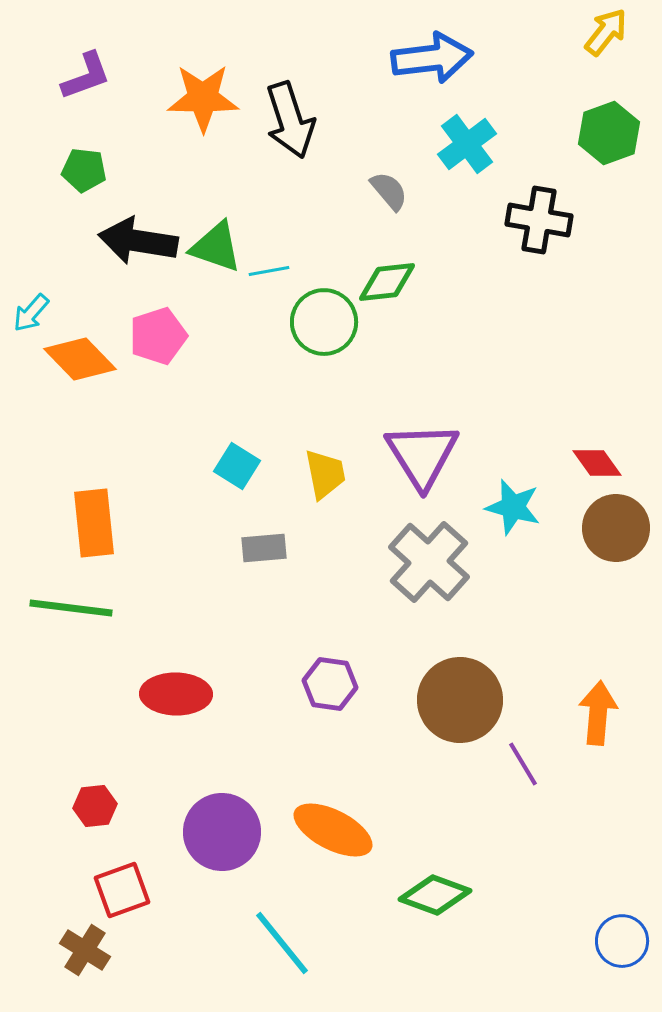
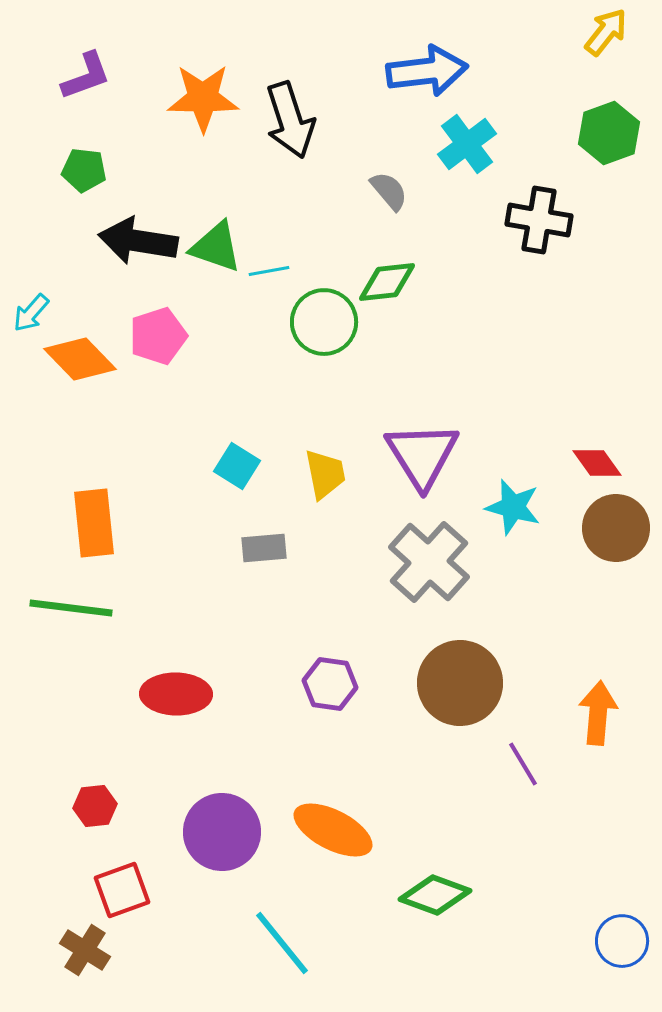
blue arrow at (432, 58): moved 5 px left, 13 px down
brown circle at (460, 700): moved 17 px up
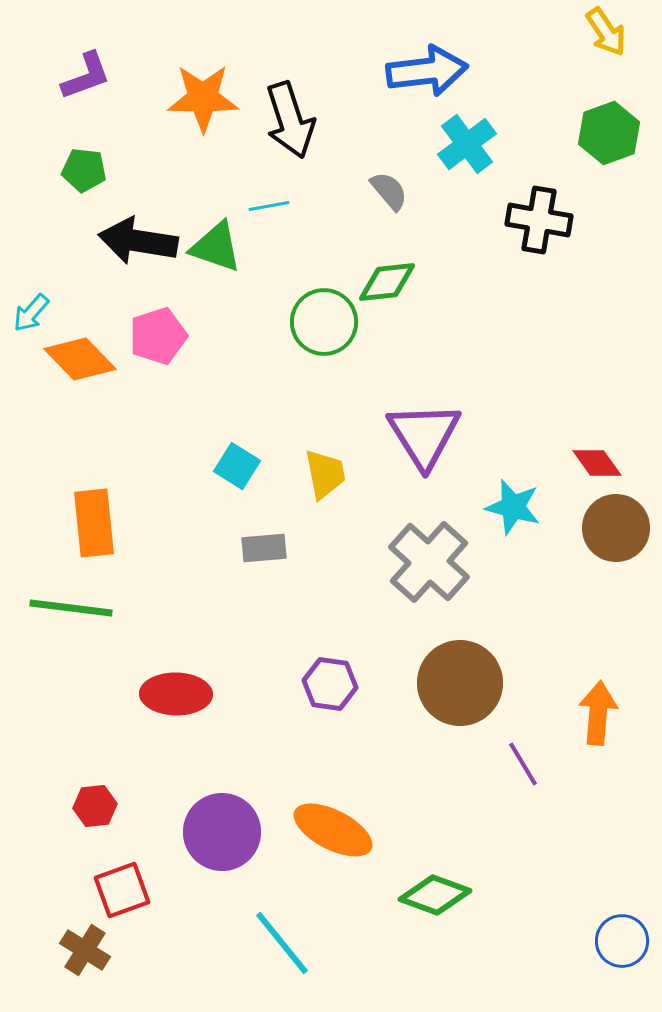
yellow arrow at (606, 32): rotated 108 degrees clockwise
cyan line at (269, 271): moved 65 px up
purple triangle at (422, 455): moved 2 px right, 20 px up
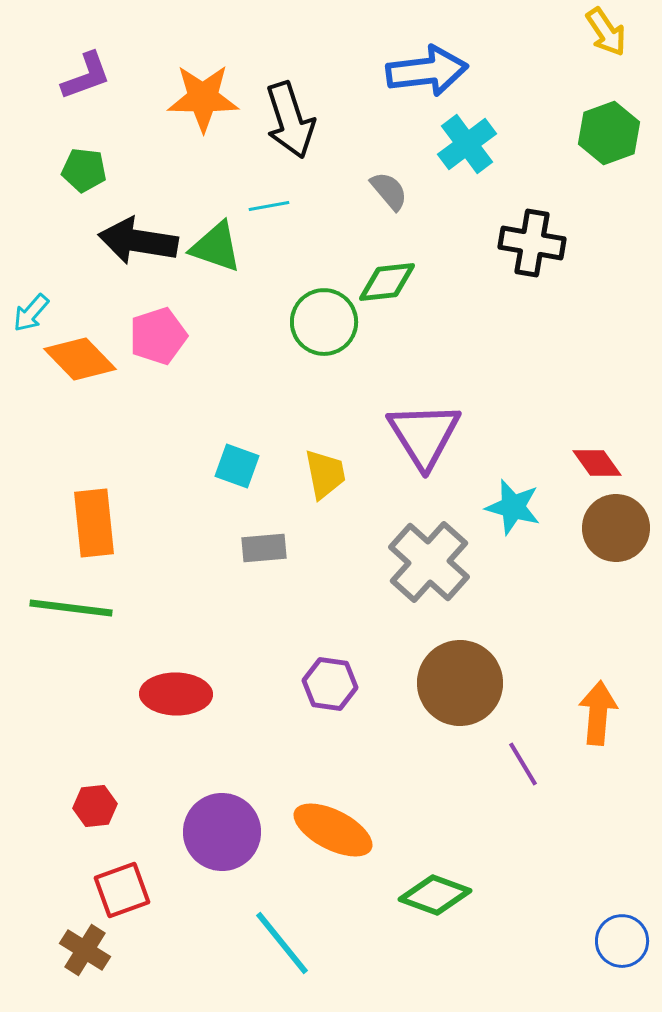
black cross at (539, 220): moved 7 px left, 23 px down
cyan square at (237, 466): rotated 12 degrees counterclockwise
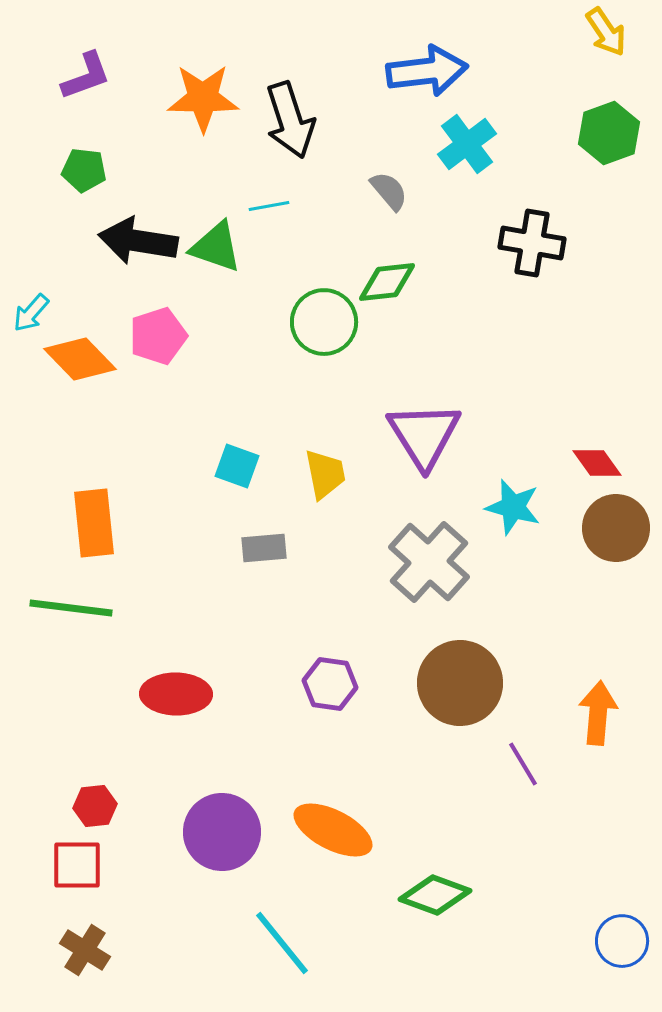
red square at (122, 890): moved 45 px left, 25 px up; rotated 20 degrees clockwise
